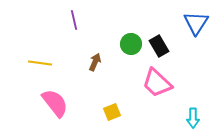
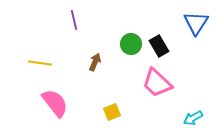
cyan arrow: rotated 60 degrees clockwise
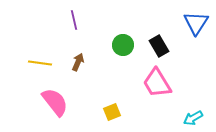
green circle: moved 8 px left, 1 px down
brown arrow: moved 17 px left
pink trapezoid: rotated 16 degrees clockwise
pink semicircle: moved 1 px up
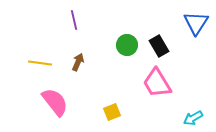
green circle: moved 4 px right
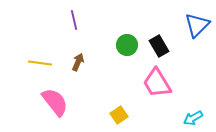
blue triangle: moved 1 px right, 2 px down; rotated 12 degrees clockwise
yellow square: moved 7 px right, 3 px down; rotated 12 degrees counterclockwise
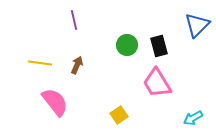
black rectangle: rotated 15 degrees clockwise
brown arrow: moved 1 px left, 3 px down
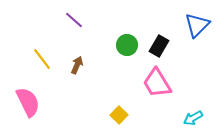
purple line: rotated 36 degrees counterclockwise
black rectangle: rotated 45 degrees clockwise
yellow line: moved 2 px right, 4 px up; rotated 45 degrees clockwise
pink semicircle: moved 27 px left; rotated 12 degrees clockwise
yellow square: rotated 12 degrees counterclockwise
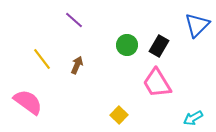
pink semicircle: rotated 28 degrees counterclockwise
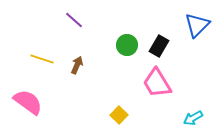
yellow line: rotated 35 degrees counterclockwise
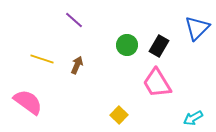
blue triangle: moved 3 px down
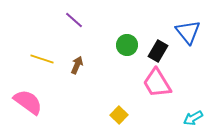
blue triangle: moved 9 px left, 4 px down; rotated 24 degrees counterclockwise
black rectangle: moved 1 px left, 5 px down
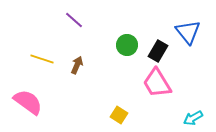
yellow square: rotated 12 degrees counterclockwise
